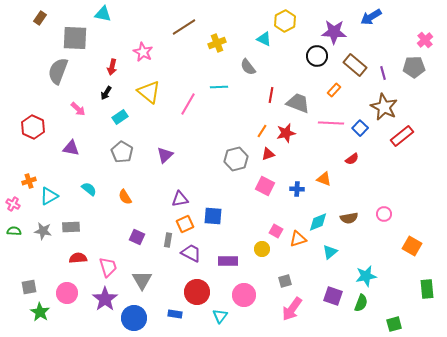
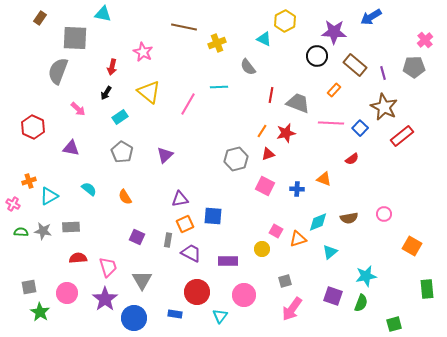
brown line at (184, 27): rotated 45 degrees clockwise
green semicircle at (14, 231): moved 7 px right, 1 px down
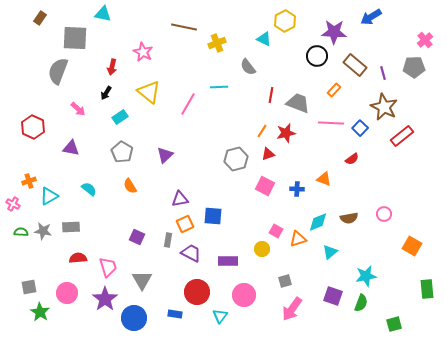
orange semicircle at (125, 197): moved 5 px right, 11 px up
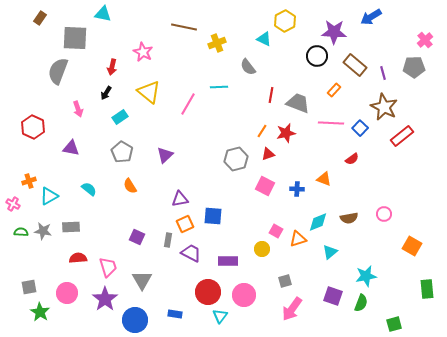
pink arrow at (78, 109): rotated 28 degrees clockwise
red circle at (197, 292): moved 11 px right
blue circle at (134, 318): moved 1 px right, 2 px down
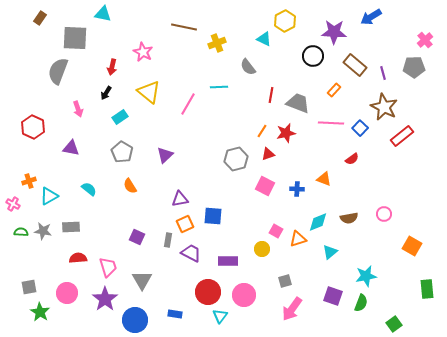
black circle at (317, 56): moved 4 px left
green square at (394, 324): rotated 21 degrees counterclockwise
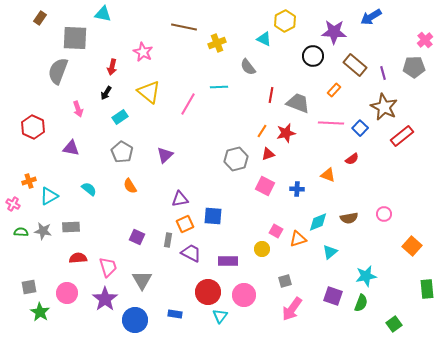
orange triangle at (324, 179): moved 4 px right, 4 px up
orange square at (412, 246): rotated 12 degrees clockwise
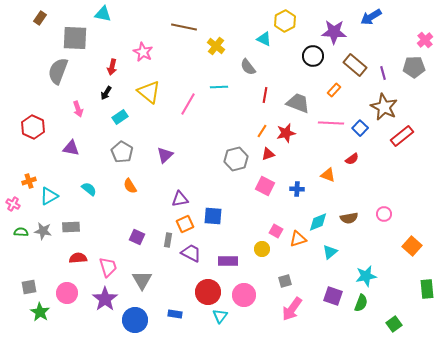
yellow cross at (217, 43): moved 1 px left, 3 px down; rotated 30 degrees counterclockwise
red line at (271, 95): moved 6 px left
